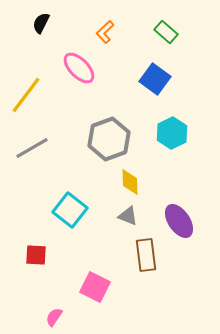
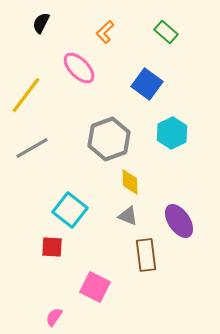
blue square: moved 8 px left, 5 px down
red square: moved 16 px right, 8 px up
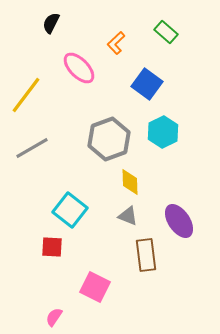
black semicircle: moved 10 px right
orange L-shape: moved 11 px right, 11 px down
cyan hexagon: moved 9 px left, 1 px up
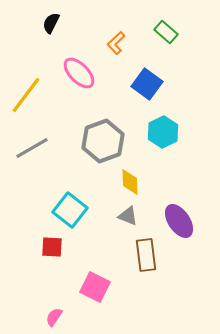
pink ellipse: moved 5 px down
gray hexagon: moved 6 px left, 2 px down
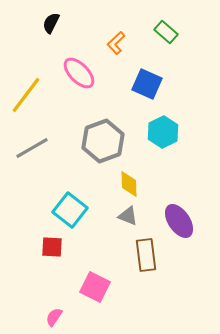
blue square: rotated 12 degrees counterclockwise
yellow diamond: moved 1 px left, 2 px down
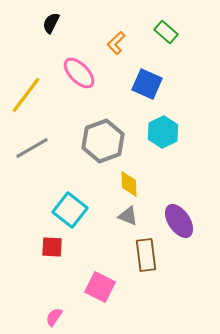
pink square: moved 5 px right
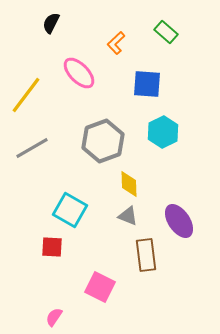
blue square: rotated 20 degrees counterclockwise
cyan square: rotated 8 degrees counterclockwise
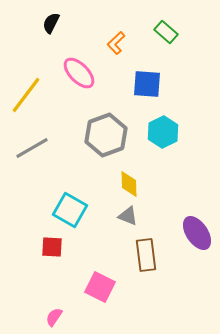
gray hexagon: moved 3 px right, 6 px up
purple ellipse: moved 18 px right, 12 px down
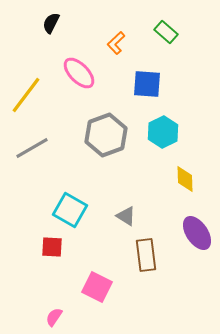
yellow diamond: moved 56 px right, 5 px up
gray triangle: moved 2 px left; rotated 10 degrees clockwise
pink square: moved 3 px left
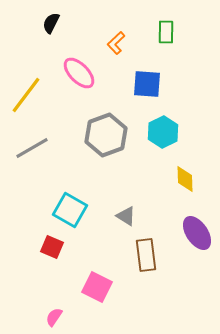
green rectangle: rotated 50 degrees clockwise
red square: rotated 20 degrees clockwise
